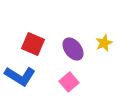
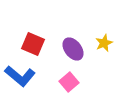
blue L-shape: rotated 8 degrees clockwise
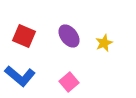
red square: moved 9 px left, 8 px up
purple ellipse: moved 4 px left, 13 px up
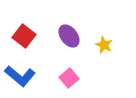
red square: rotated 15 degrees clockwise
yellow star: moved 2 px down; rotated 24 degrees counterclockwise
pink square: moved 4 px up
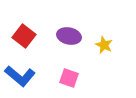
purple ellipse: rotated 40 degrees counterclockwise
pink square: rotated 30 degrees counterclockwise
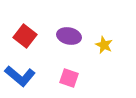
red square: moved 1 px right
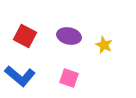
red square: rotated 10 degrees counterclockwise
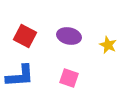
yellow star: moved 4 px right
blue L-shape: rotated 44 degrees counterclockwise
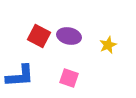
red square: moved 14 px right
yellow star: rotated 24 degrees clockwise
